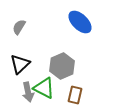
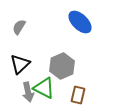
brown rectangle: moved 3 px right
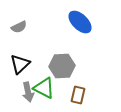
gray semicircle: rotated 147 degrees counterclockwise
gray hexagon: rotated 20 degrees clockwise
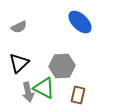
black triangle: moved 1 px left, 1 px up
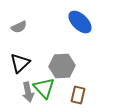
black triangle: moved 1 px right
green triangle: rotated 20 degrees clockwise
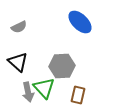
black triangle: moved 2 px left, 1 px up; rotated 35 degrees counterclockwise
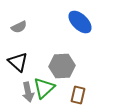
green triangle: rotated 30 degrees clockwise
